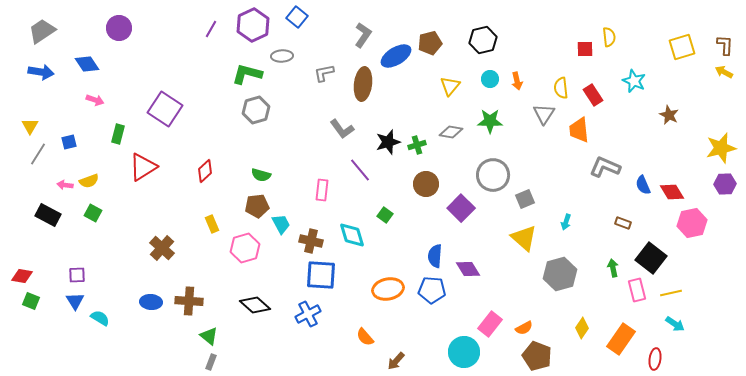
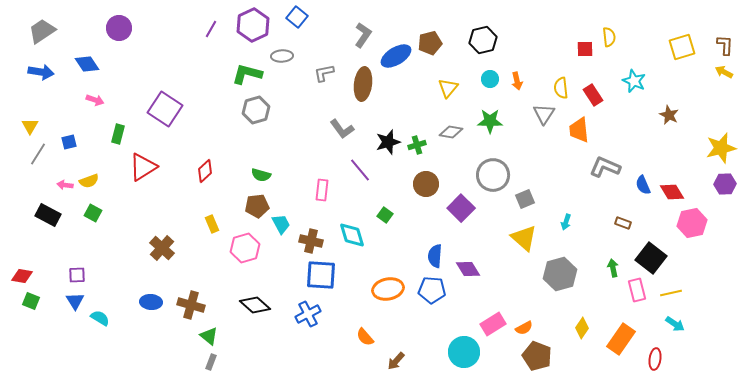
yellow triangle at (450, 86): moved 2 px left, 2 px down
brown cross at (189, 301): moved 2 px right, 4 px down; rotated 12 degrees clockwise
pink rectangle at (490, 324): moved 3 px right; rotated 20 degrees clockwise
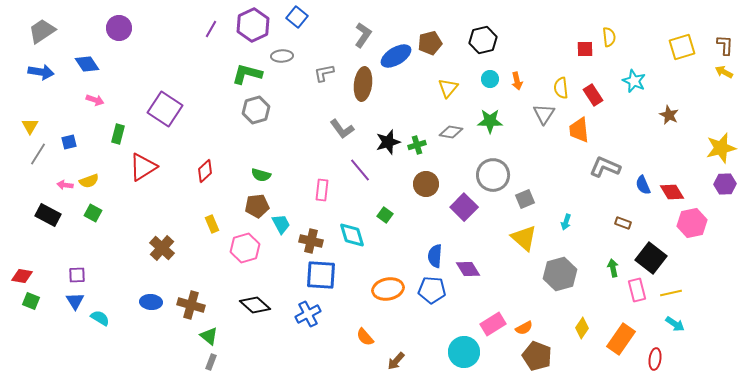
purple square at (461, 208): moved 3 px right, 1 px up
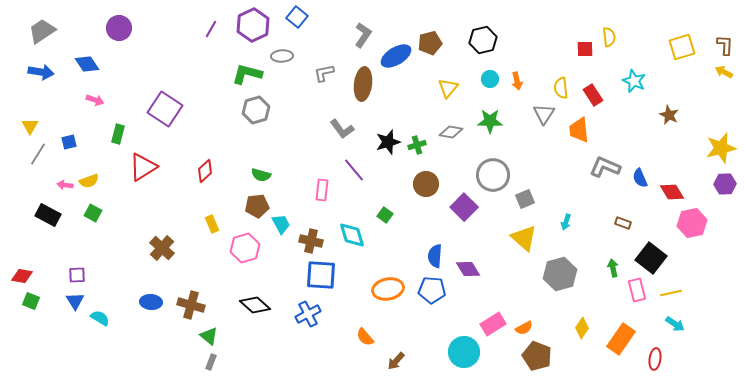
purple line at (360, 170): moved 6 px left
blue semicircle at (643, 185): moved 3 px left, 7 px up
